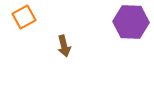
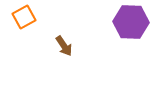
brown arrow: rotated 20 degrees counterclockwise
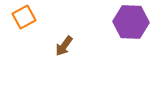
brown arrow: rotated 70 degrees clockwise
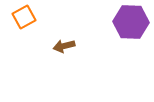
brown arrow: rotated 40 degrees clockwise
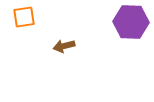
orange square: rotated 20 degrees clockwise
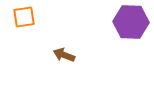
brown arrow: moved 9 px down; rotated 35 degrees clockwise
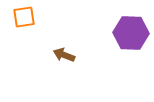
purple hexagon: moved 11 px down
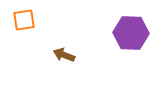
orange square: moved 3 px down
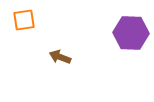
brown arrow: moved 4 px left, 2 px down
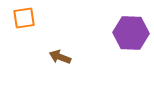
orange square: moved 2 px up
